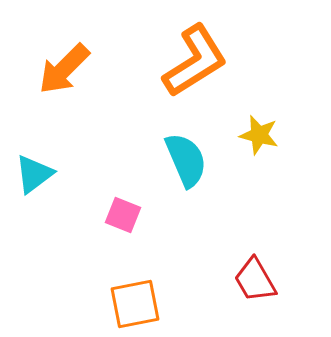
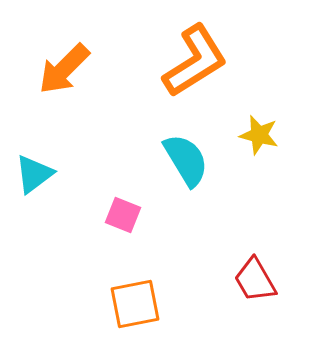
cyan semicircle: rotated 8 degrees counterclockwise
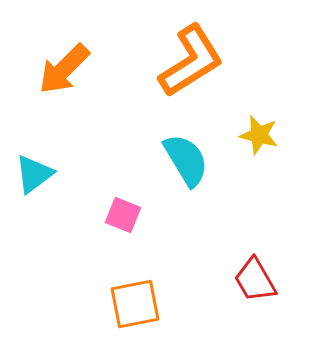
orange L-shape: moved 4 px left
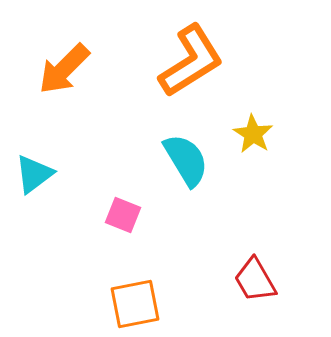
yellow star: moved 6 px left, 1 px up; rotated 18 degrees clockwise
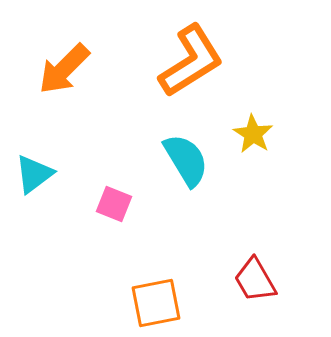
pink square: moved 9 px left, 11 px up
orange square: moved 21 px right, 1 px up
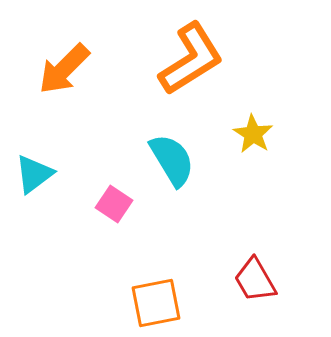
orange L-shape: moved 2 px up
cyan semicircle: moved 14 px left
pink square: rotated 12 degrees clockwise
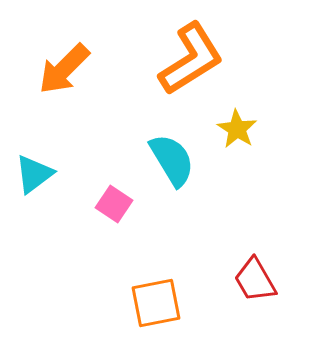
yellow star: moved 16 px left, 5 px up
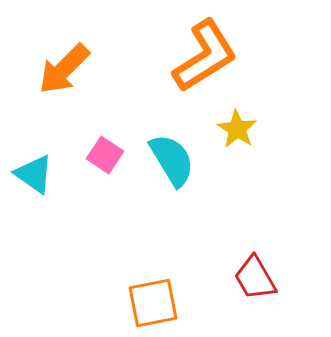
orange L-shape: moved 14 px right, 3 px up
cyan triangle: rotated 48 degrees counterclockwise
pink square: moved 9 px left, 49 px up
red trapezoid: moved 2 px up
orange square: moved 3 px left
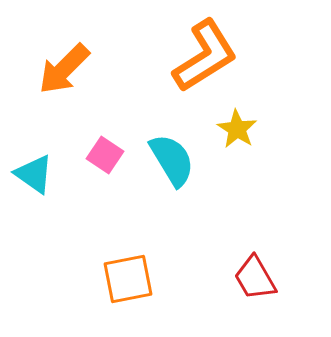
orange square: moved 25 px left, 24 px up
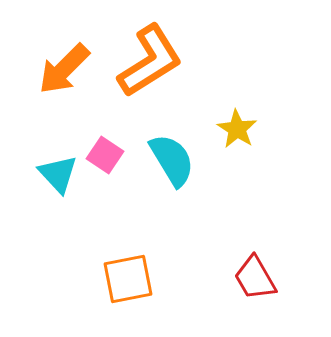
orange L-shape: moved 55 px left, 5 px down
cyan triangle: moved 24 px right; rotated 12 degrees clockwise
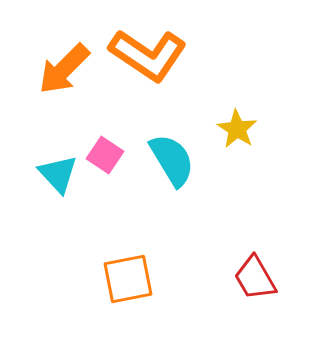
orange L-shape: moved 2 px left, 6 px up; rotated 66 degrees clockwise
